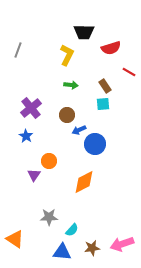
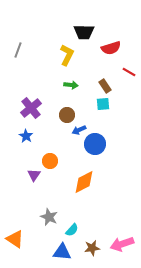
orange circle: moved 1 px right
gray star: rotated 24 degrees clockwise
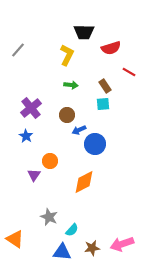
gray line: rotated 21 degrees clockwise
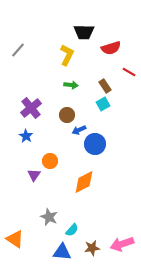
cyan square: rotated 24 degrees counterclockwise
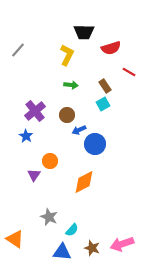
purple cross: moved 4 px right, 3 px down
brown star: rotated 28 degrees clockwise
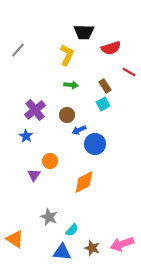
purple cross: moved 1 px up
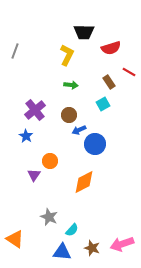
gray line: moved 3 px left, 1 px down; rotated 21 degrees counterclockwise
brown rectangle: moved 4 px right, 4 px up
brown circle: moved 2 px right
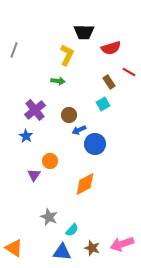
gray line: moved 1 px left, 1 px up
green arrow: moved 13 px left, 4 px up
orange diamond: moved 1 px right, 2 px down
orange triangle: moved 1 px left, 9 px down
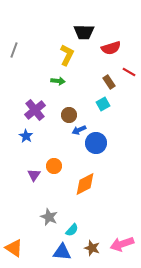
blue circle: moved 1 px right, 1 px up
orange circle: moved 4 px right, 5 px down
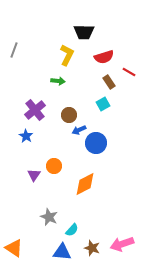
red semicircle: moved 7 px left, 9 px down
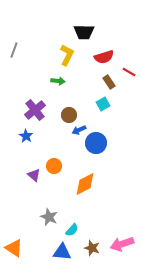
purple triangle: rotated 24 degrees counterclockwise
